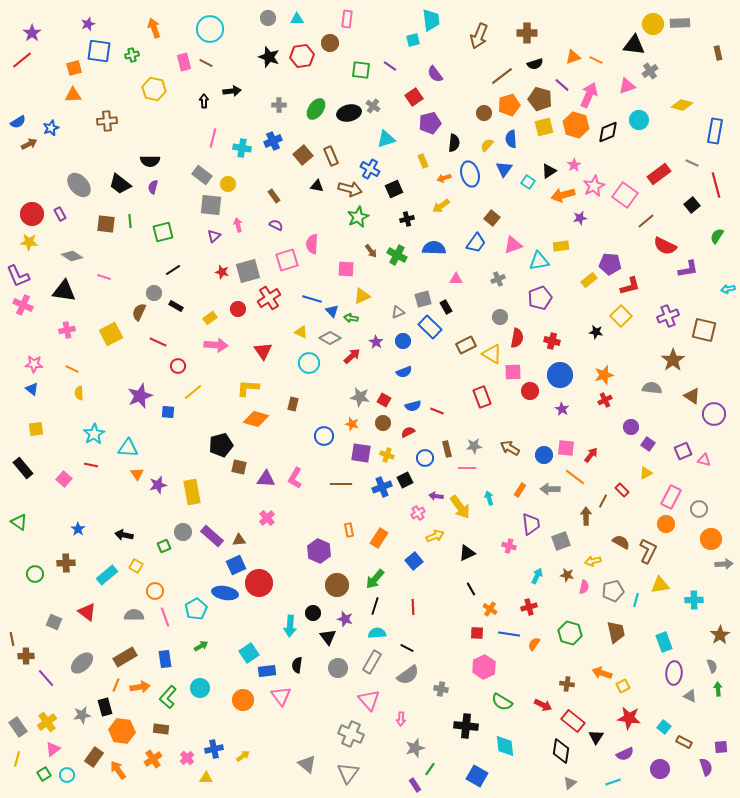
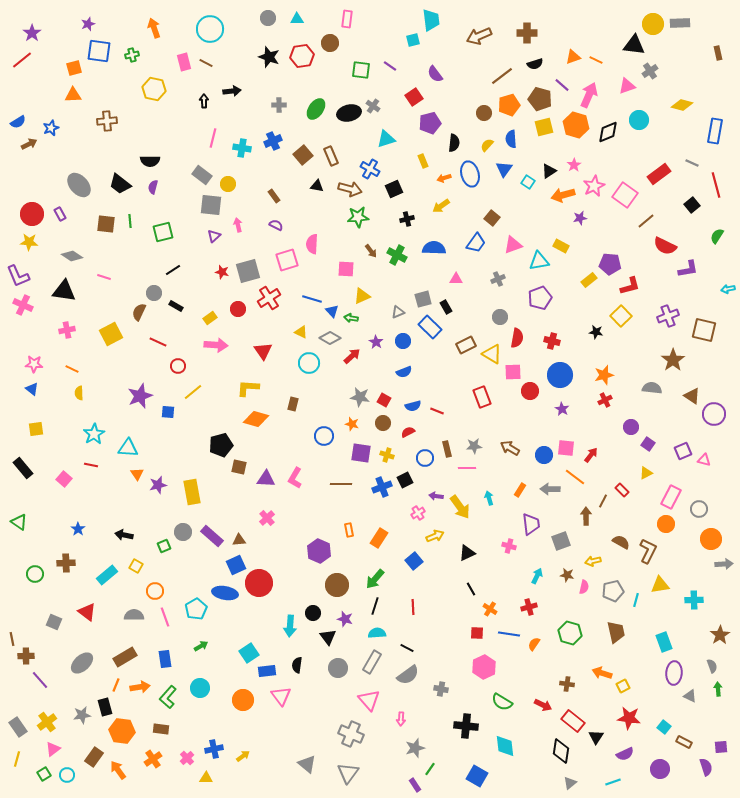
brown arrow at (479, 36): rotated 45 degrees clockwise
green star at (358, 217): rotated 20 degrees clockwise
yellow rectangle at (561, 246): rotated 35 degrees clockwise
purple line at (46, 678): moved 6 px left, 2 px down
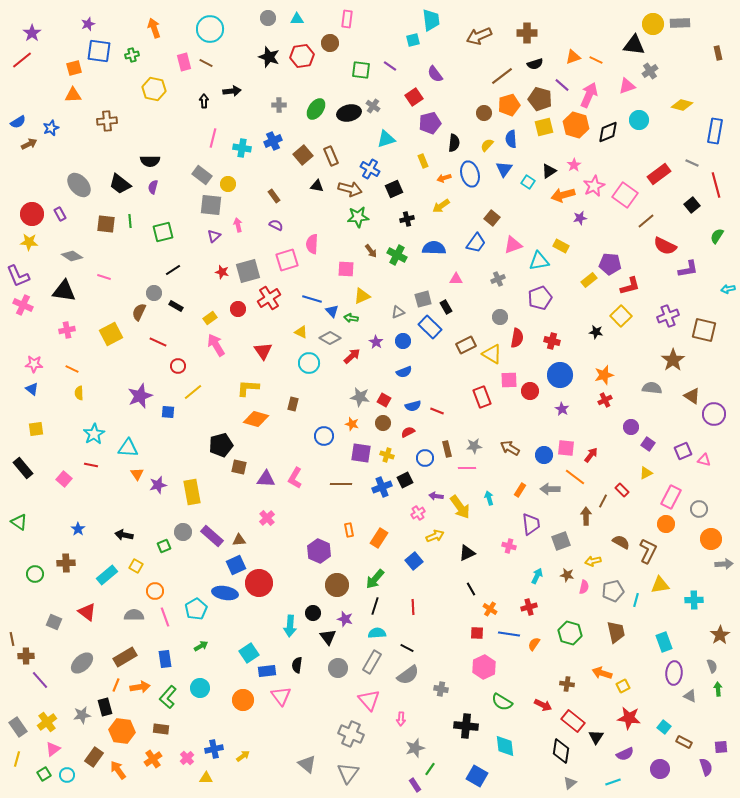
pink arrow at (216, 345): rotated 125 degrees counterclockwise
pink square at (513, 372): moved 4 px left, 8 px down
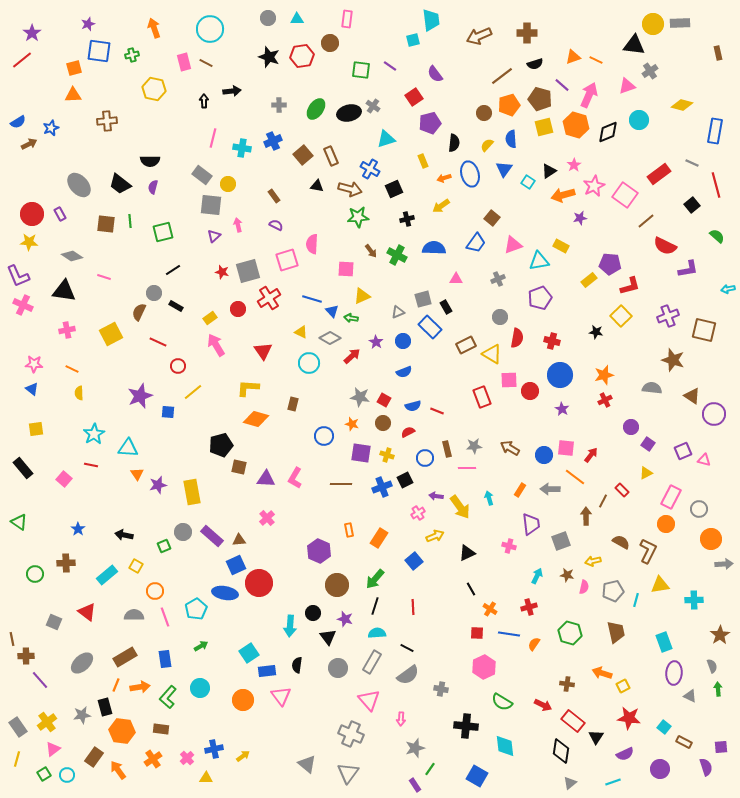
green semicircle at (717, 236): rotated 98 degrees clockwise
brown star at (673, 360): rotated 20 degrees counterclockwise
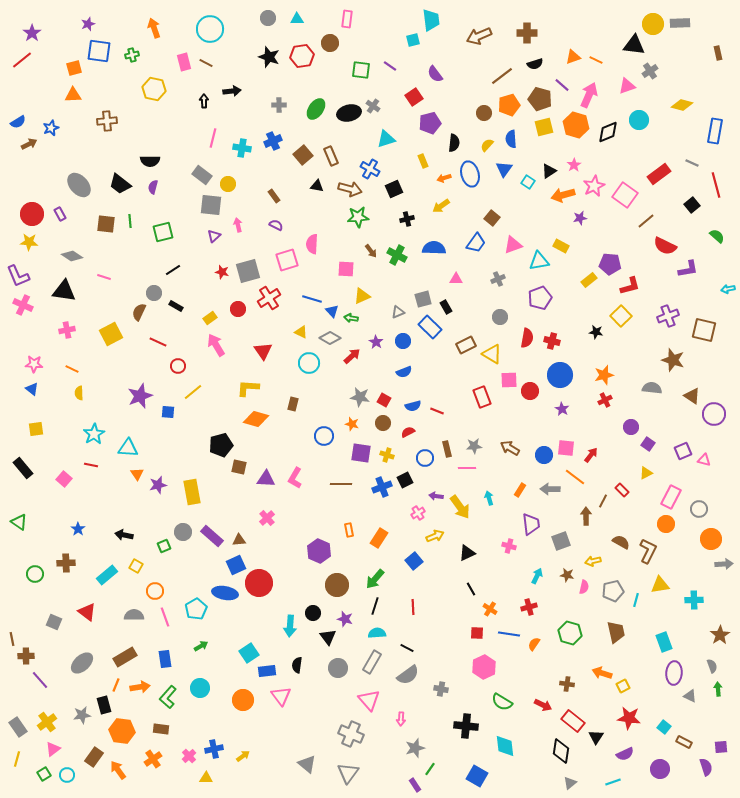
red semicircle at (517, 338): moved 10 px right
black rectangle at (105, 707): moved 1 px left, 2 px up
pink cross at (187, 758): moved 2 px right, 2 px up
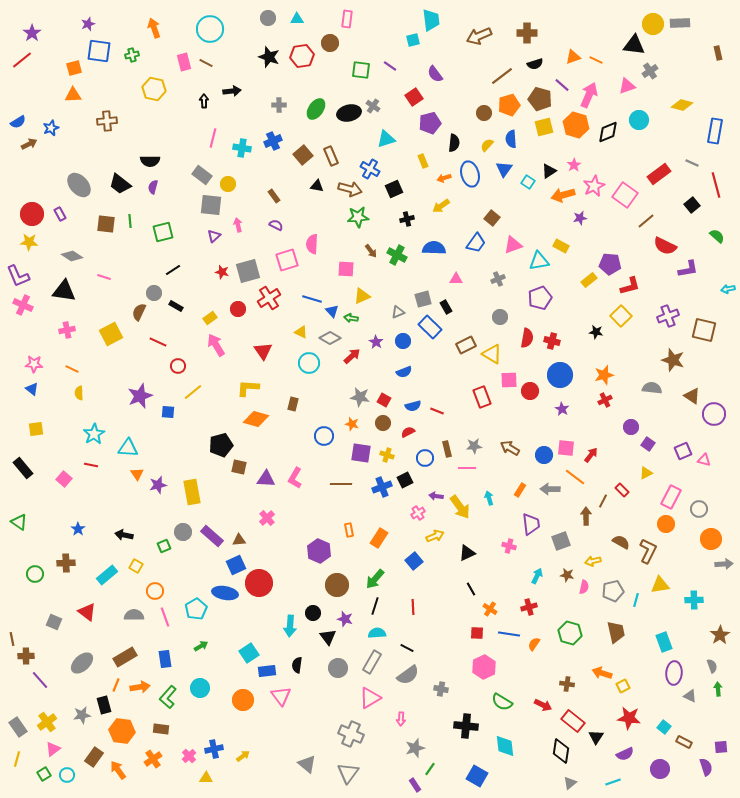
pink triangle at (369, 700): moved 1 px right, 2 px up; rotated 40 degrees clockwise
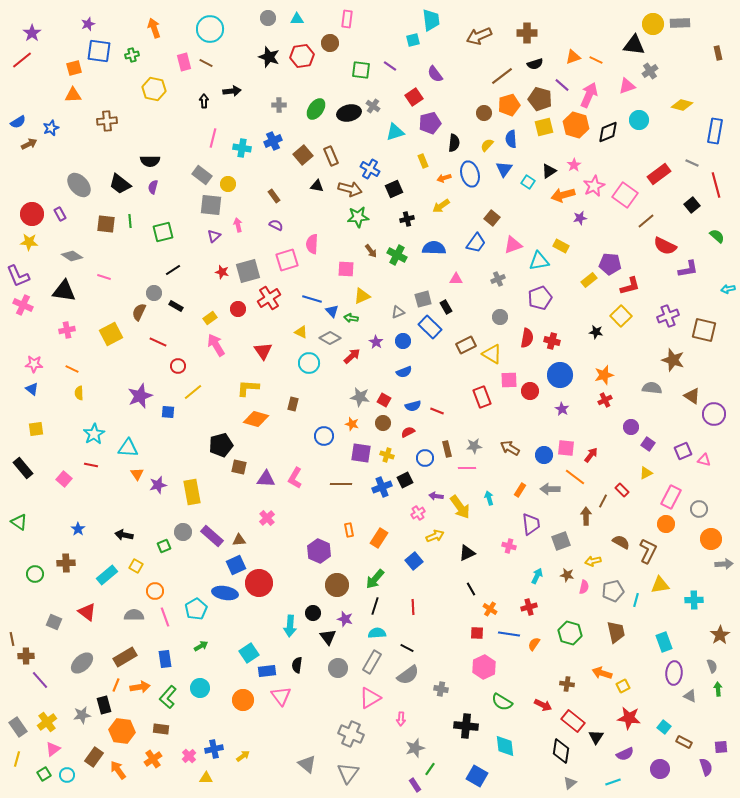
cyan triangle at (386, 139): moved 9 px right, 7 px up
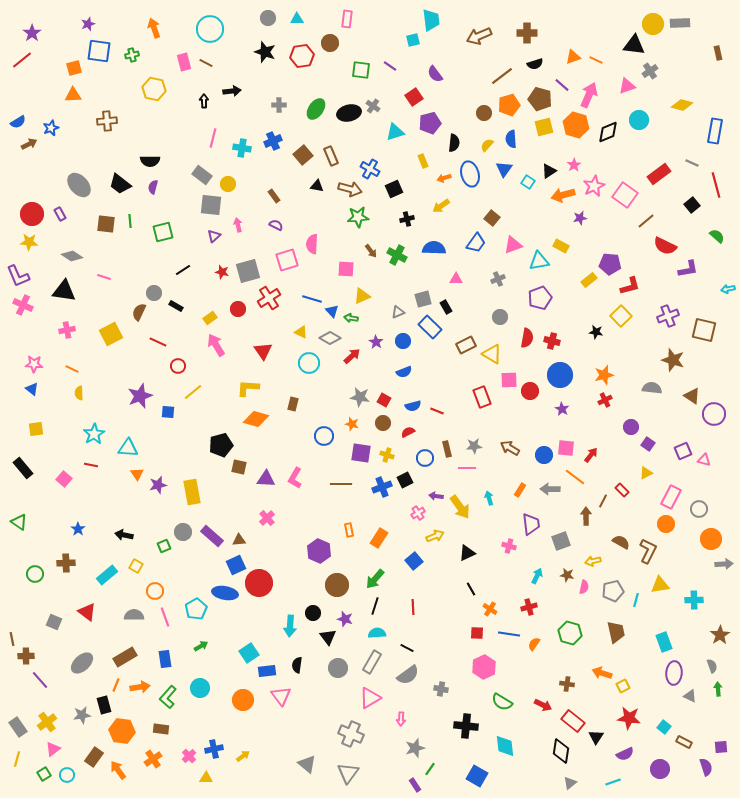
black star at (269, 57): moved 4 px left, 5 px up
black line at (173, 270): moved 10 px right
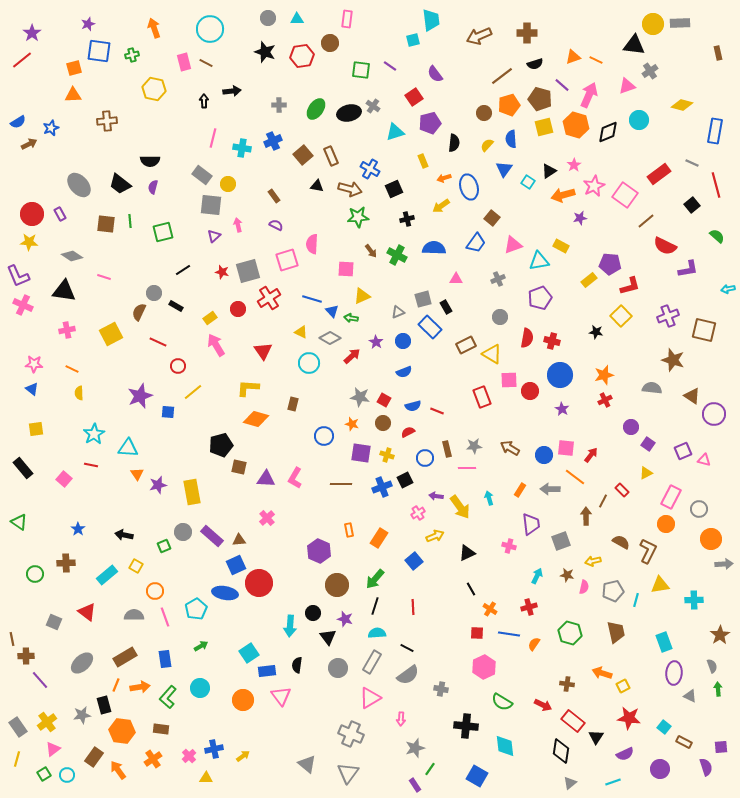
blue ellipse at (470, 174): moved 1 px left, 13 px down
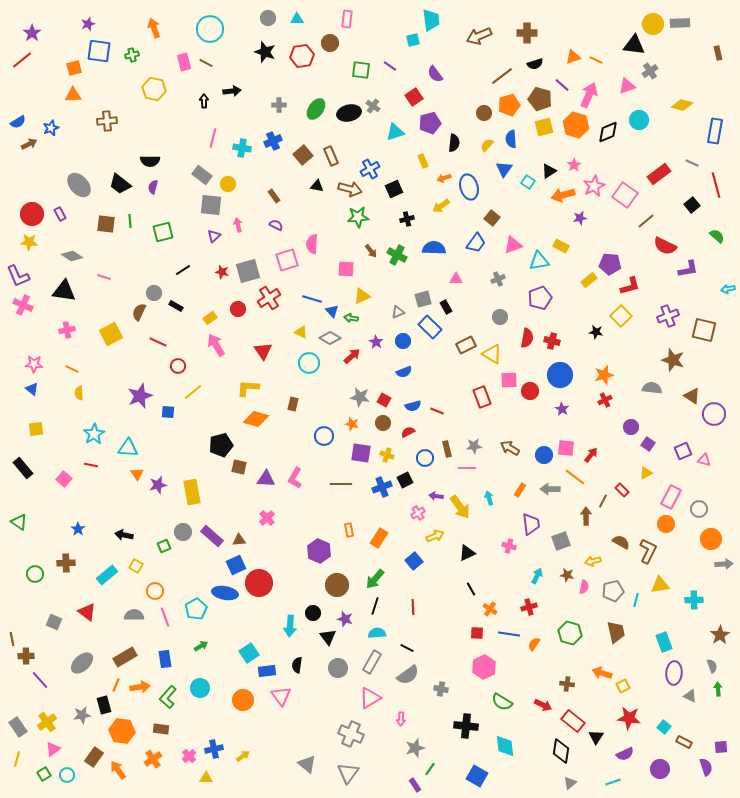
blue cross at (370, 169): rotated 30 degrees clockwise
